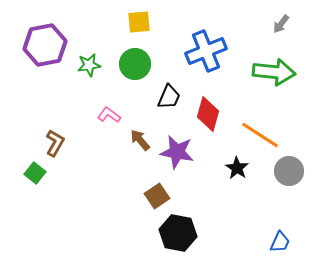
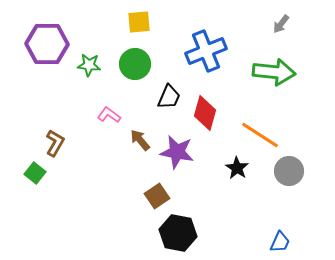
purple hexagon: moved 2 px right, 1 px up; rotated 12 degrees clockwise
green star: rotated 15 degrees clockwise
red diamond: moved 3 px left, 1 px up
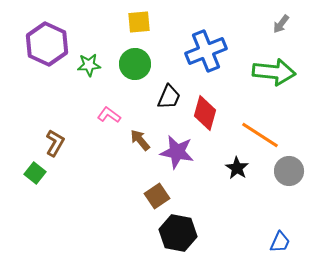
purple hexagon: rotated 24 degrees clockwise
green star: rotated 10 degrees counterclockwise
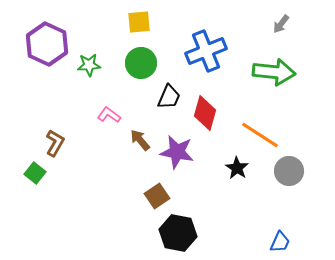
green circle: moved 6 px right, 1 px up
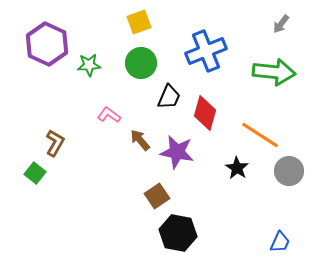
yellow square: rotated 15 degrees counterclockwise
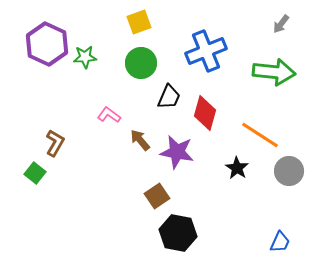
green star: moved 4 px left, 8 px up
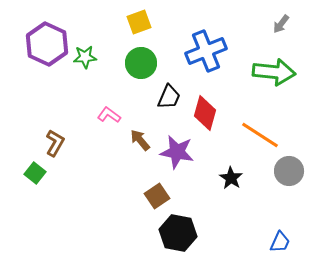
black star: moved 6 px left, 10 px down
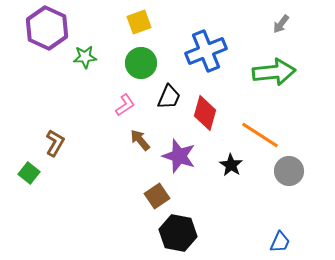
purple hexagon: moved 16 px up
green arrow: rotated 12 degrees counterclockwise
pink L-shape: moved 16 px right, 10 px up; rotated 110 degrees clockwise
purple star: moved 2 px right, 4 px down; rotated 8 degrees clockwise
green square: moved 6 px left
black star: moved 13 px up
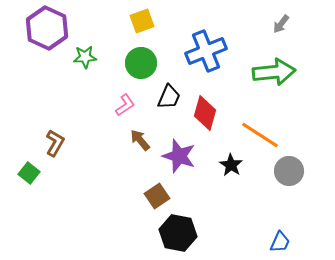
yellow square: moved 3 px right, 1 px up
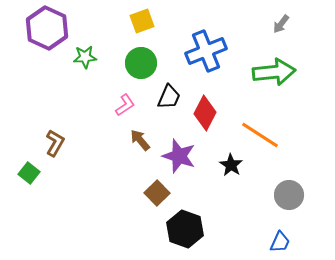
red diamond: rotated 12 degrees clockwise
gray circle: moved 24 px down
brown square: moved 3 px up; rotated 10 degrees counterclockwise
black hexagon: moved 7 px right, 4 px up; rotated 9 degrees clockwise
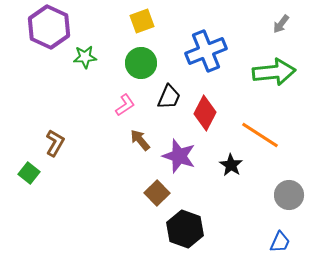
purple hexagon: moved 2 px right, 1 px up
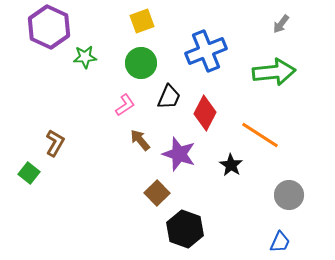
purple star: moved 2 px up
